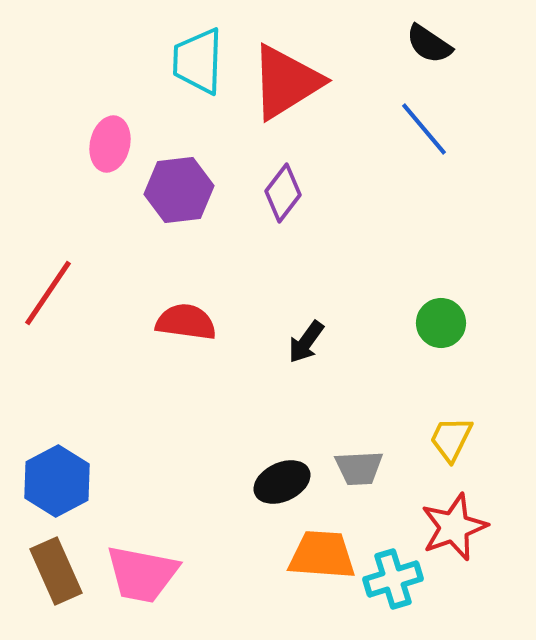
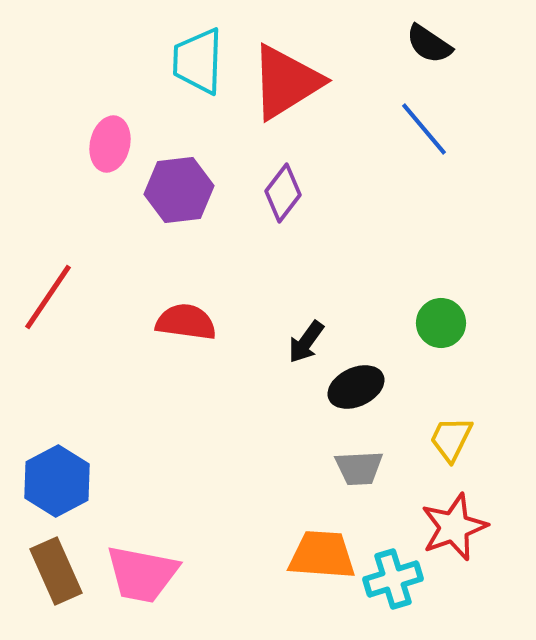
red line: moved 4 px down
black ellipse: moved 74 px right, 95 px up
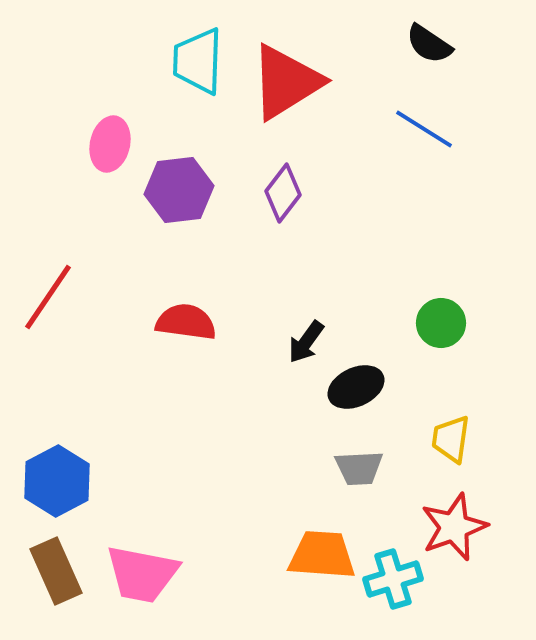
blue line: rotated 18 degrees counterclockwise
yellow trapezoid: rotated 18 degrees counterclockwise
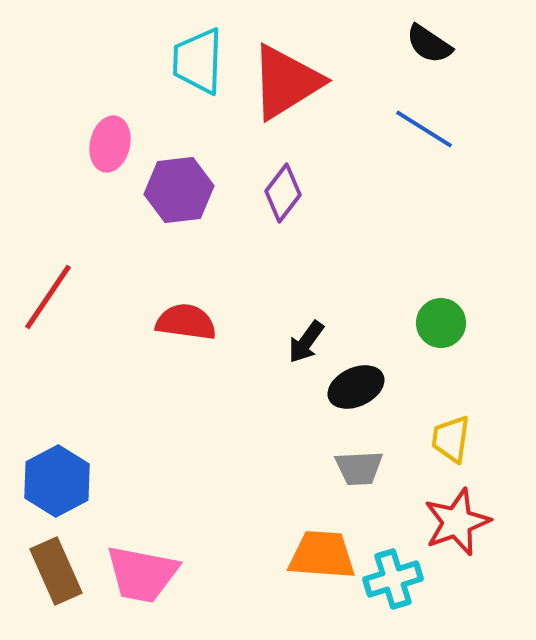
red star: moved 3 px right, 5 px up
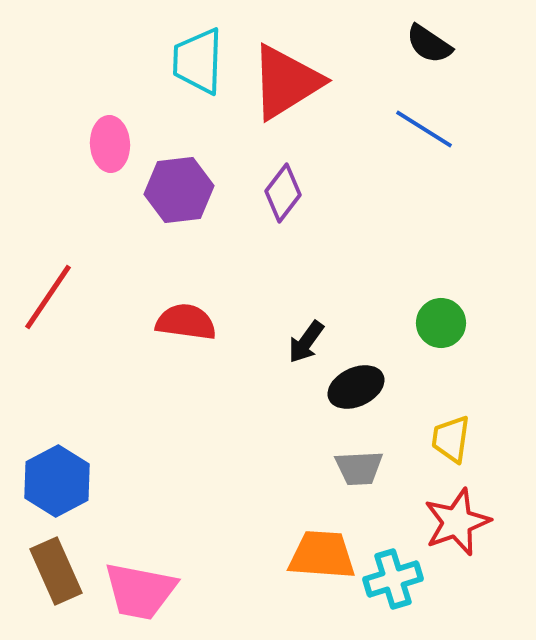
pink ellipse: rotated 16 degrees counterclockwise
pink trapezoid: moved 2 px left, 17 px down
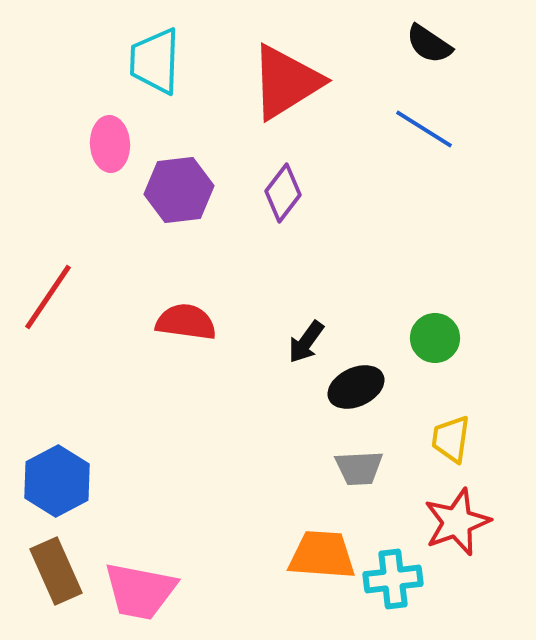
cyan trapezoid: moved 43 px left
green circle: moved 6 px left, 15 px down
cyan cross: rotated 10 degrees clockwise
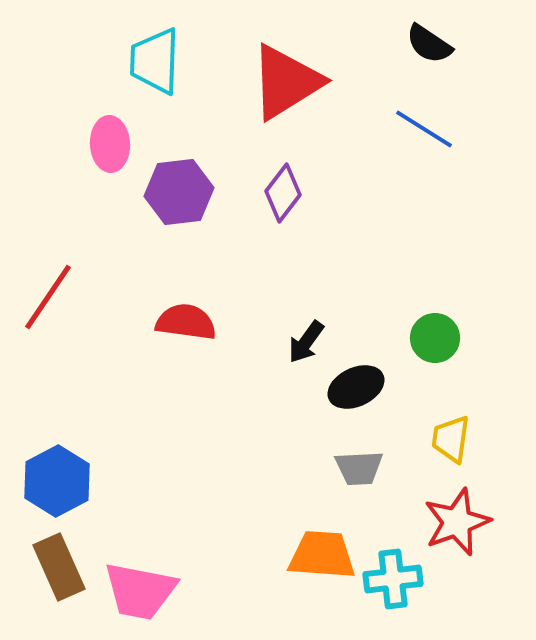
purple hexagon: moved 2 px down
brown rectangle: moved 3 px right, 4 px up
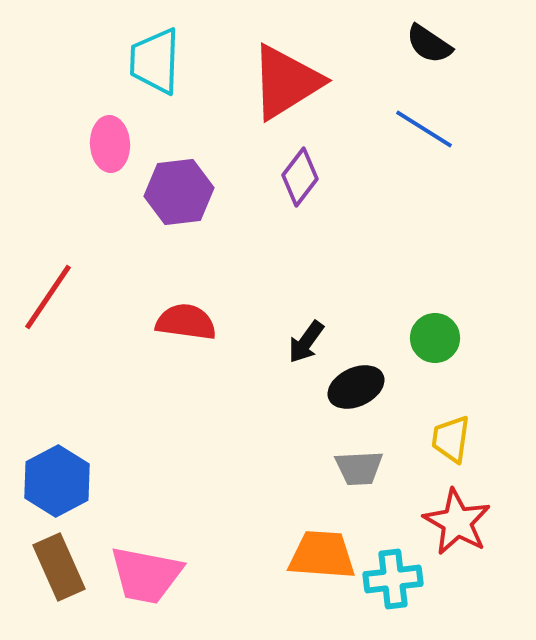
purple diamond: moved 17 px right, 16 px up
red star: rotated 22 degrees counterclockwise
pink trapezoid: moved 6 px right, 16 px up
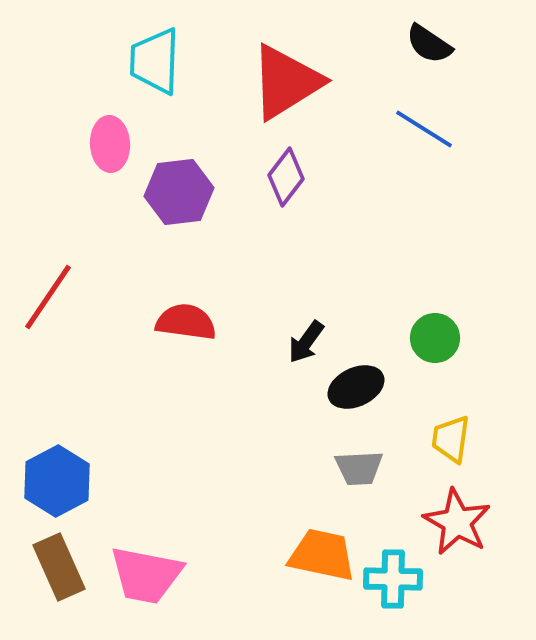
purple diamond: moved 14 px left
orange trapezoid: rotated 8 degrees clockwise
cyan cross: rotated 8 degrees clockwise
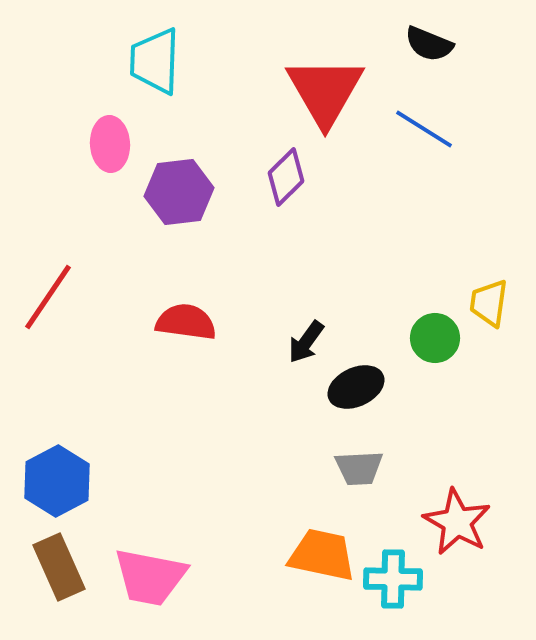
black semicircle: rotated 12 degrees counterclockwise
red triangle: moved 39 px right, 9 px down; rotated 28 degrees counterclockwise
purple diamond: rotated 8 degrees clockwise
yellow trapezoid: moved 38 px right, 136 px up
pink trapezoid: moved 4 px right, 2 px down
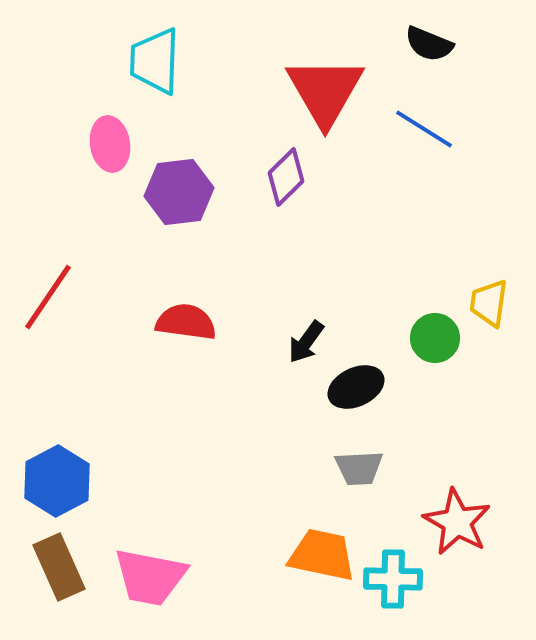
pink ellipse: rotated 6 degrees counterclockwise
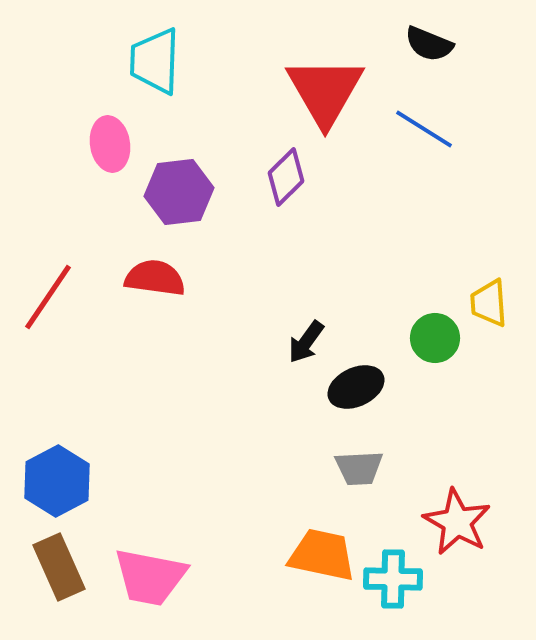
yellow trapezoid: rotated 12 degrees counterclockwise
red semicircle: moved 31 px left, 44 px up
